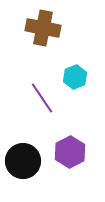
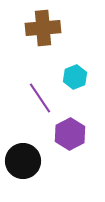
brown cross: rotated 16 degrees counterclockwise
purple line: moved 2 px left
purple hexagon: moved 18 px up
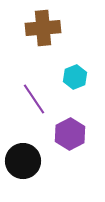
purple line: moved 6 px left, 1 px down
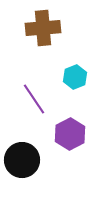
black circle: moved 1 px left, 1 px up
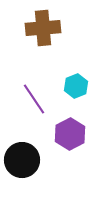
cyan hexagon: moved 1 px right, 9 px down
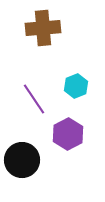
purple hexagon: moved 2 px left
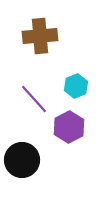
brown cross: moved 3 px left, 8 px down
purple line: rotated 8 degrees counterclockwise
purple hexagon: moved 1 px right, 7 px up
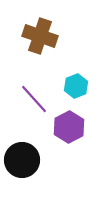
brown cross: rotated 24 degrees clockwise
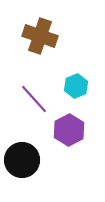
purple hexagon: moved 3 px down
